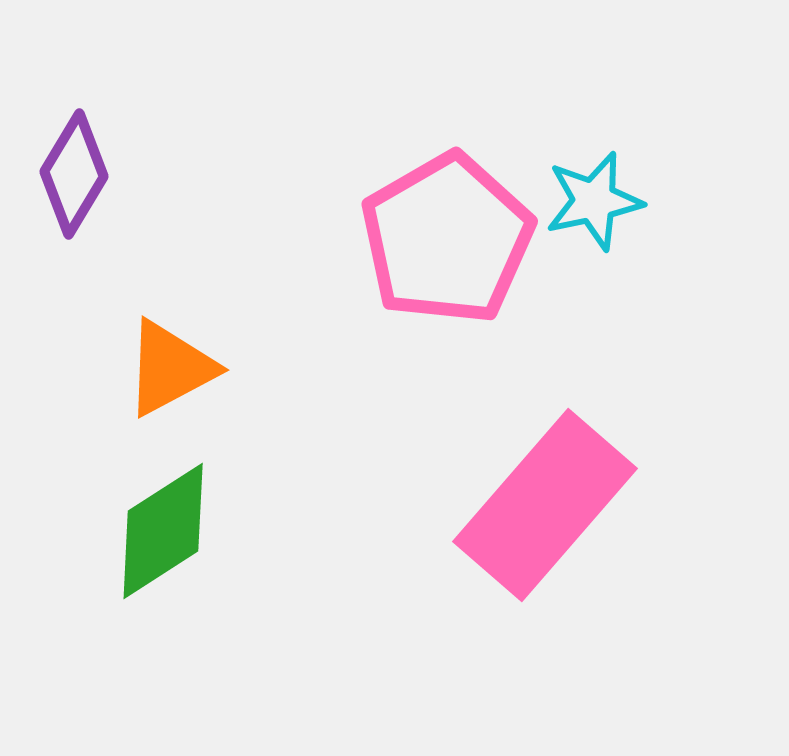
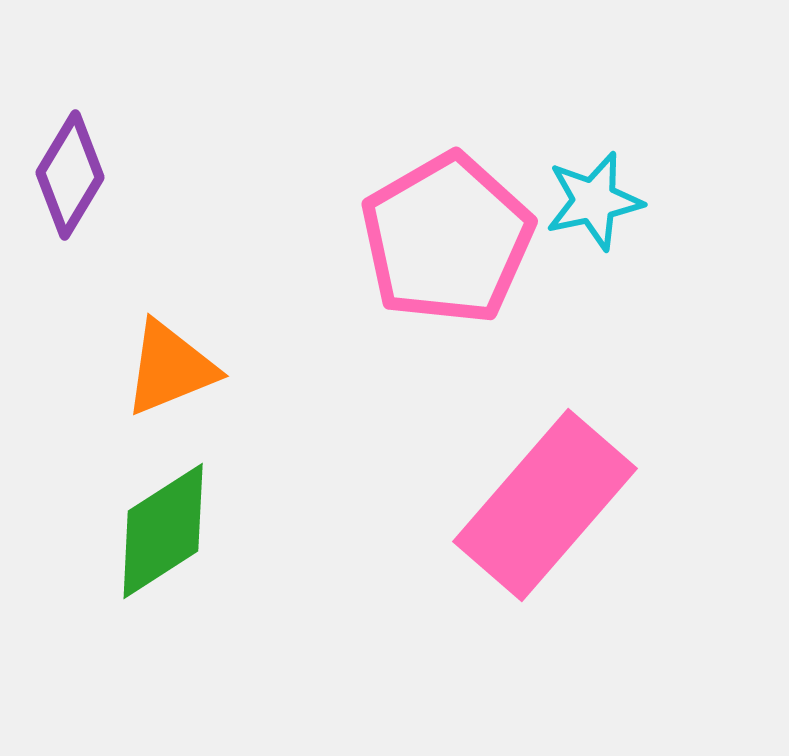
purple diamond: moved 4 px left, 1 px down
orange triangle: rotated 6 degrees clockwise
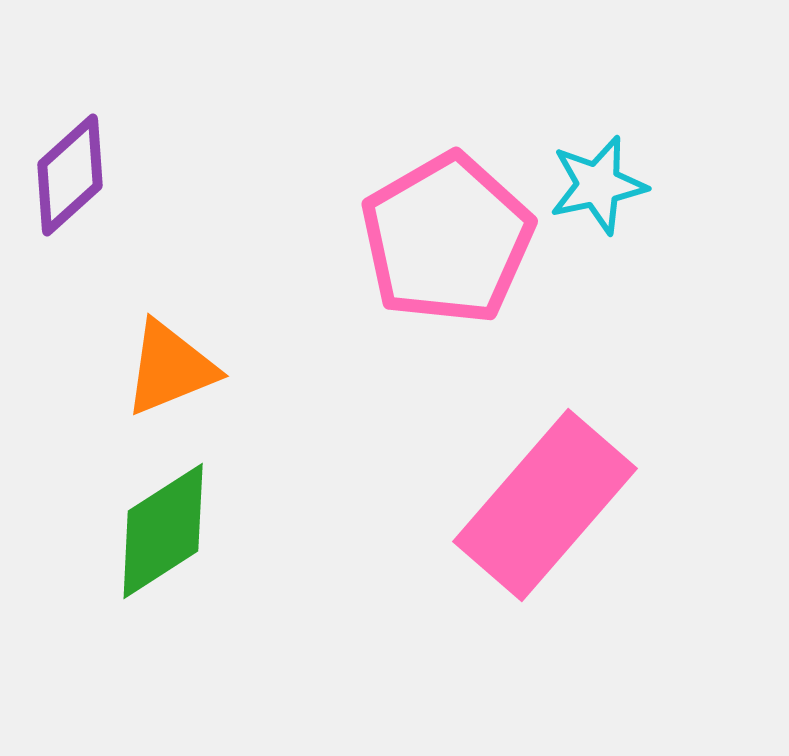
purple diamond: rotated 17 degrees clockwise
cyan star: moved 4 px right, 16 px up
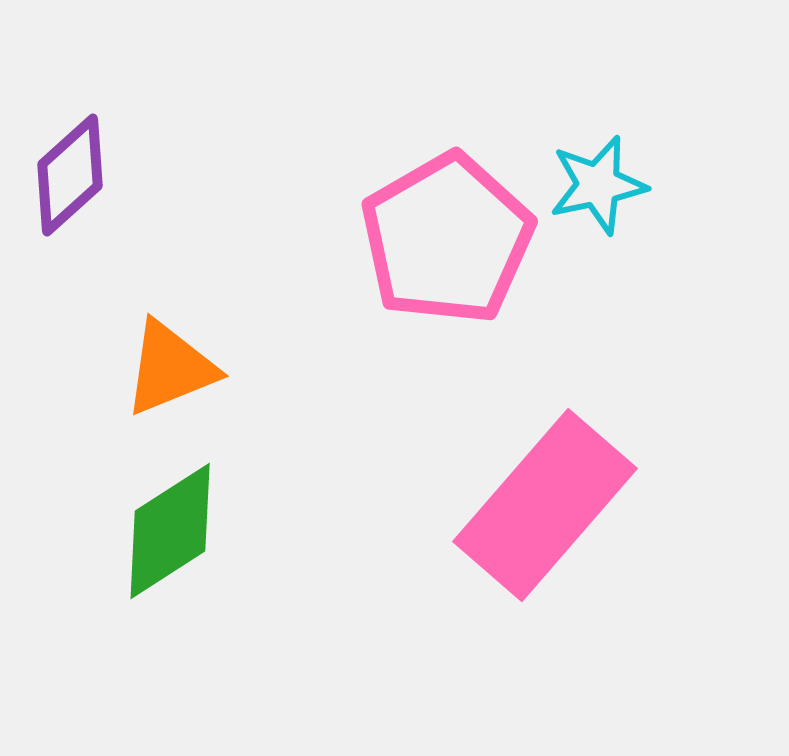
green diamond: moved 7 px right
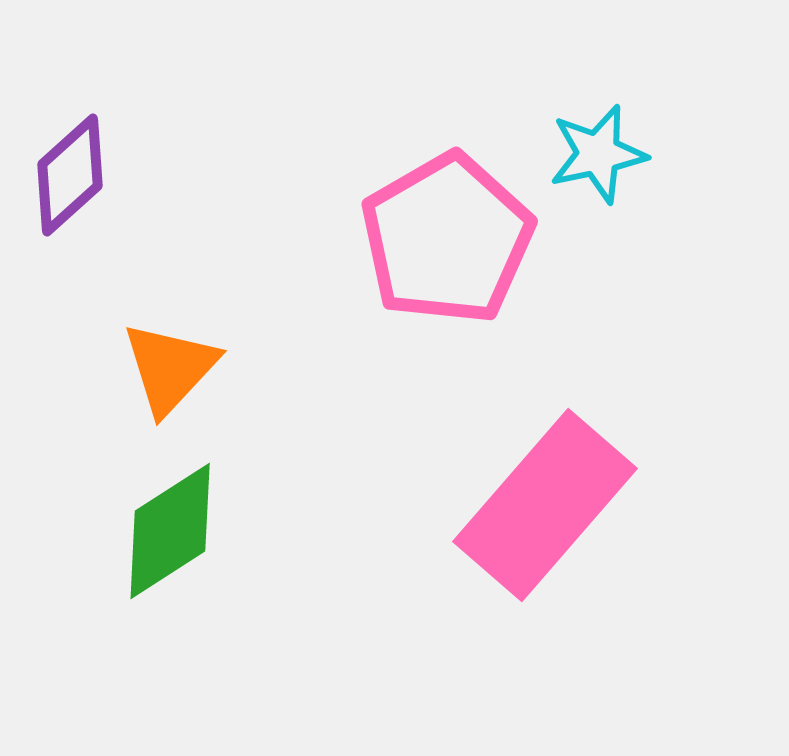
cyan star: moved 31 px up
orange triangle: rotated 25 degrees counterclockwise
